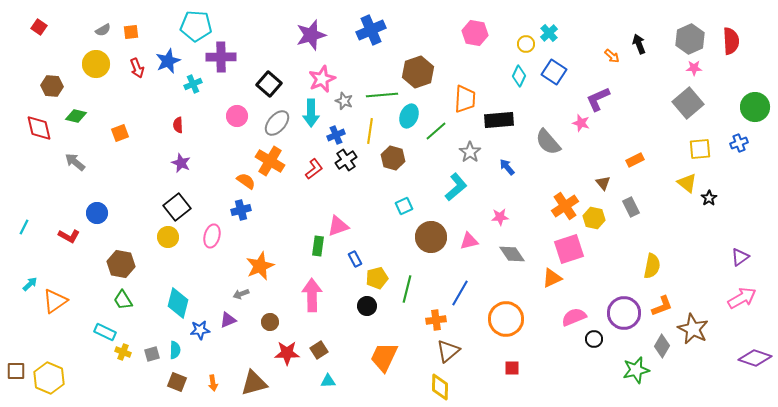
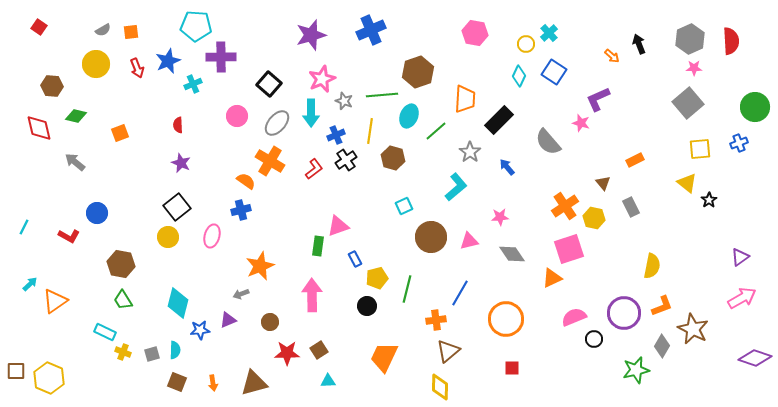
black rectangle at (499, 120): rotated 40 degrees counterclockwise
black star at (709, 198): moved 2 px down
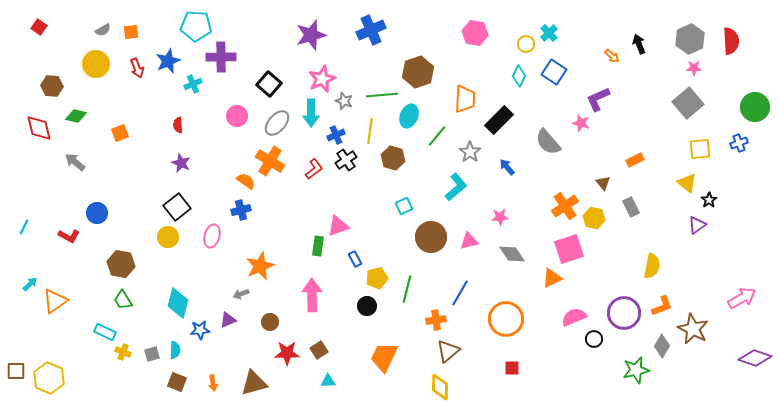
green line at (436, 131): moved 1 px right, 5 px down; rotated 10 degrees counterclockwise
purple triangle at (740, 257): moved 43 px left, 32 px up
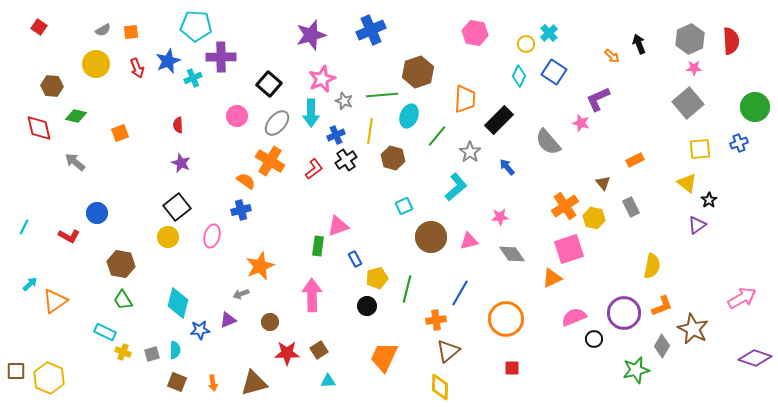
cyan cross at (193, 84): moved 6 px up
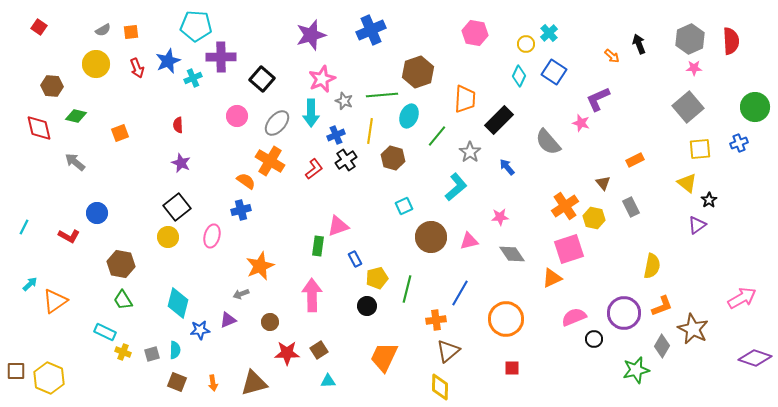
black square at (269, 84): moved 7 px left, 5 px up
gray square at (688, 103): moved 4 px down
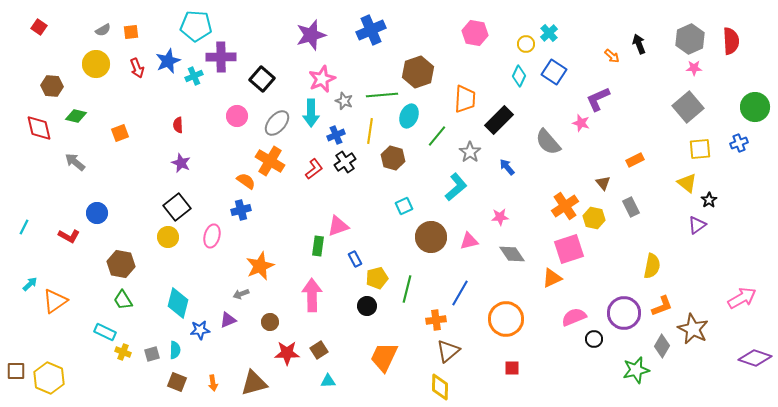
cyan cross at (193, 78): moved 1 px right, 2 px up
black cross at (346, 160): moved 1 px left, 2 px down
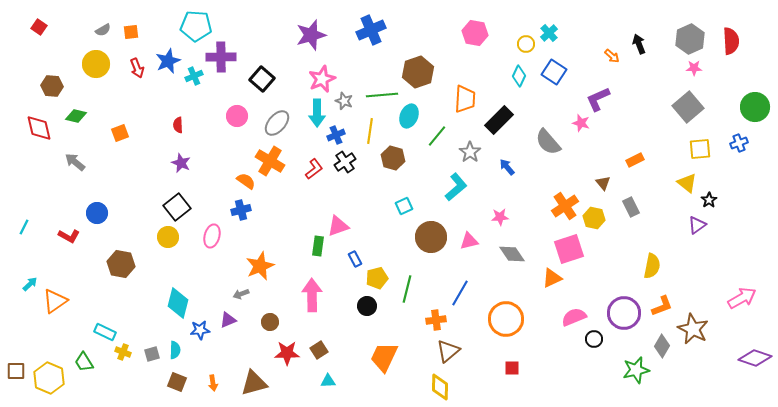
cyan arrow at (311, 113): moved 6 px right
green trapezoid at (123, 300): moved 39 px left, 62 px down
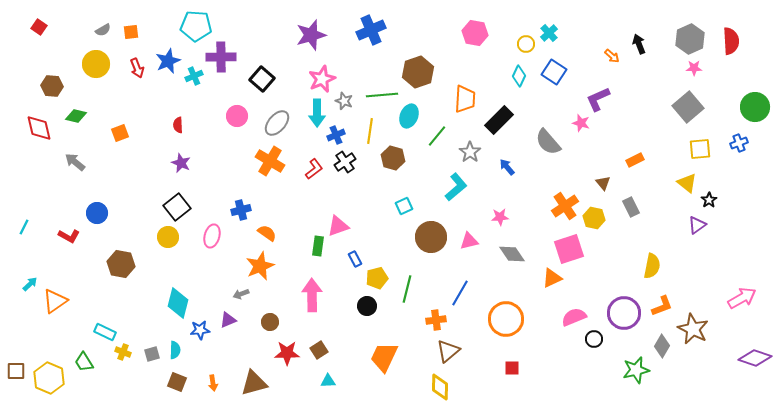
orange semicircle at (246, 181): moved 21 px right, 52 px down
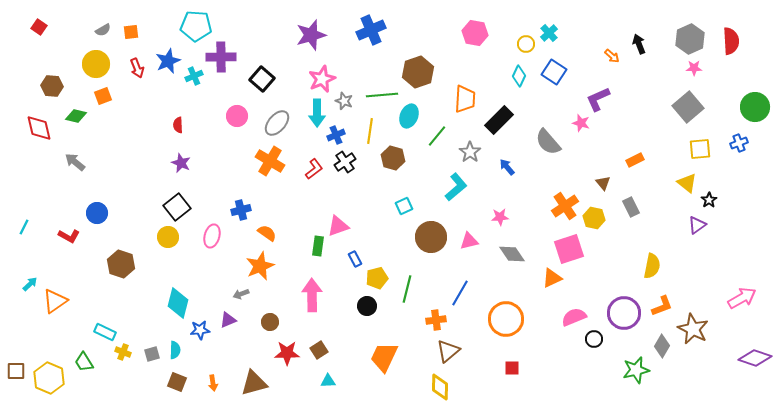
orange square at (120, 133): moved 17 px left, 37 px up
brown hexagon at (121, 264): rotated 8 degrees clockwise
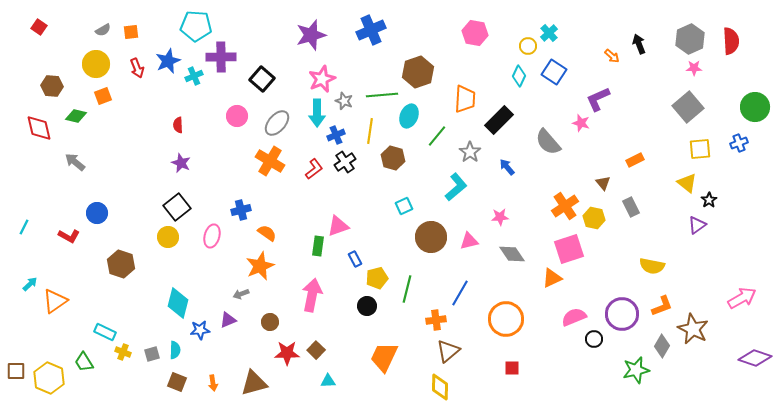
yellow circle at (526, 44): moved 2 px right, 2 px down
yellow semicircle at (652, 266): rotated 90 degrees clockwise
pink arrow at (312, 295): rotated 12 degrees clockwise
purple circle at (624, 313): moved 2 px left, 1 px down
brown square at (319, 350): moved 3 px left; rotated 12 degrees counterclockwise
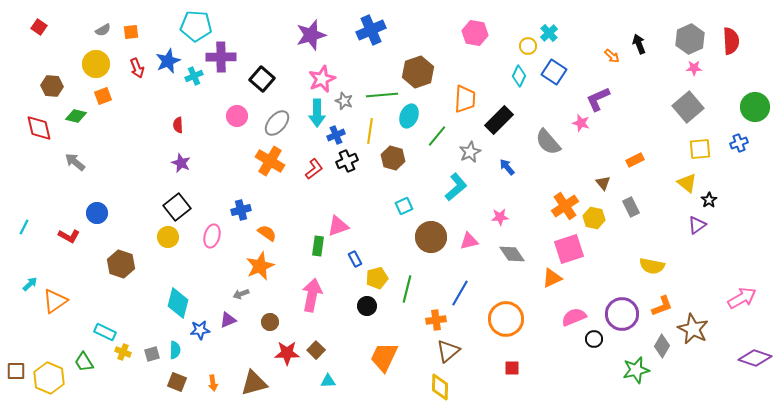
gray star at (470, 152): rotated 10 degrees clockwise
black cross at (345, 162): moved 2 px right, 1 px up; rotated 10 degrees clockwise
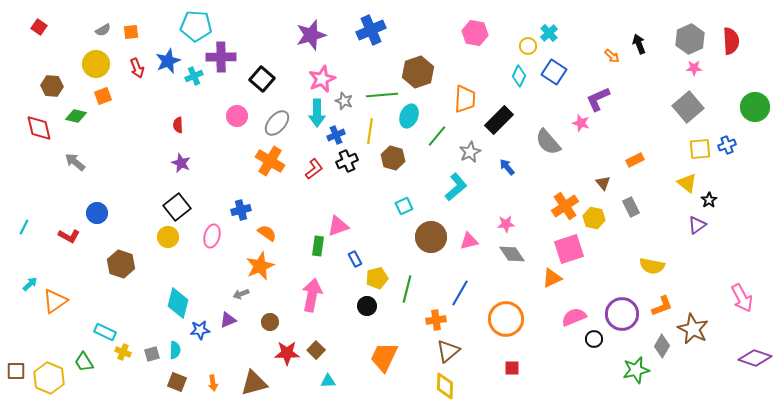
blue cross at (739, 143): moved 12 px left, 2 px down
pink star at (500, 217): moved 6 px right, 7 px down
pink arrow at (742, 298): rotated 92 degrees clockwise
yellow diamond at (440, 387): moved 5 px right, 1 px up
